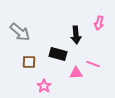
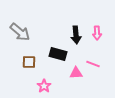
pink arrow: moved 2 px left, 10 px down; rotated 16 degrees counterclockwise
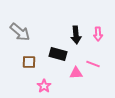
pink arrow: moved 1 px right, 1 px down
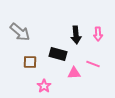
brown square: moved 1 px right
pink triangle: moved 2 px left
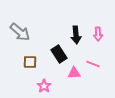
black rectangle: moved 1 px right; rotated 42 degrees clockwise
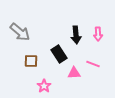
brown square: moved 1 px right, 1 px up
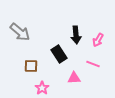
pink arrow: moved 6 px down; rotated 32 degrees clockwise
brown square: moved 5 px down
pink triangle: moved 5 px down
pink star: moved 2 px left, 2 px down
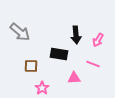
black rectangle: rotated 48 degrees counterclockwise
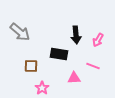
pink line: moved 2 px down
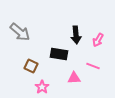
brown square: rotated 24 degrees clockwise
pink star: moved 1 px up
